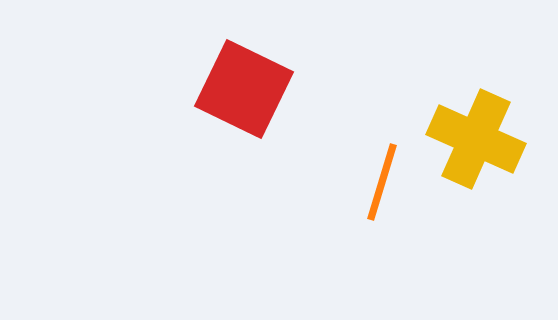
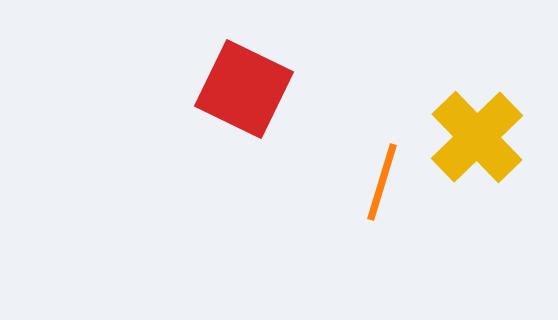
yellow cross: moved 1 px right, 2 px up; rotated 22 degrees clockwise
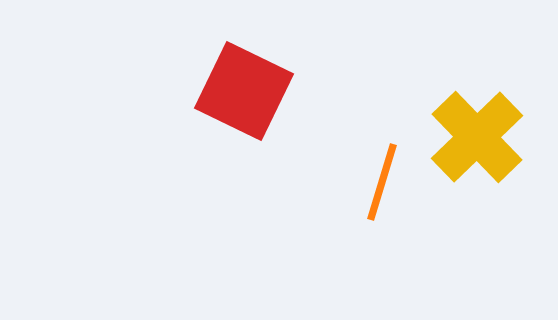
red square: moved 2 px down
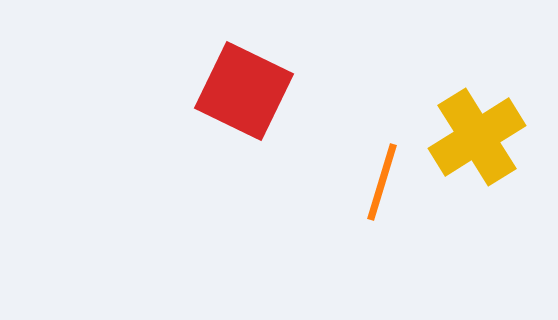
yellow cross: rotated 12 degrees clockwise
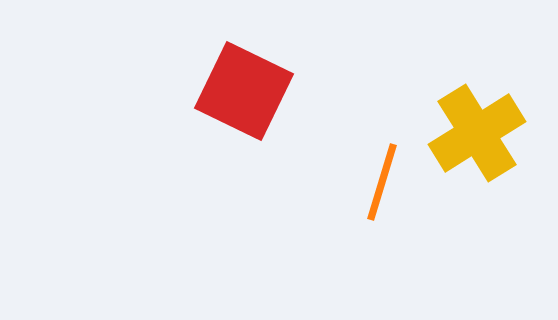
yellow cross: moved 4 px up
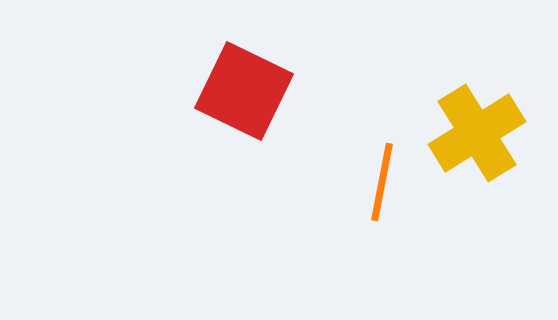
orange line: rotated 6 degrees counterclockwise
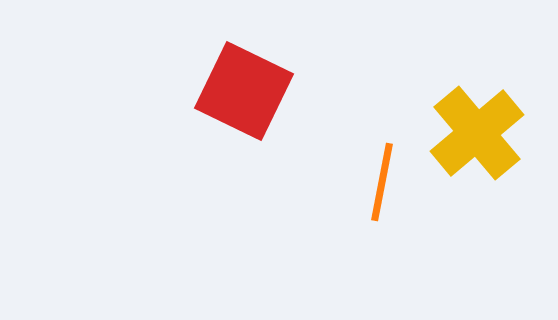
yellow cross: rotated 8 degrees counterclockwise
